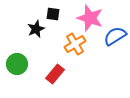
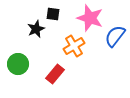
blue semicircle: rotated 20 degrees counterclockwise
orange cross: moved 1 px left, 2 px down
green circle: moved 1 px right
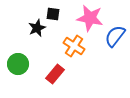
pink star: rotated 8 degrees counterclockwise
black star: moved 1 px right, 1 px up
orange cross: rotated 25 degrees counterclockwise
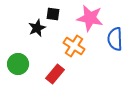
blue semicircle: moved 3 px down; rotated 40 degrees counterclockwise
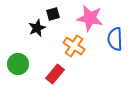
black square: rotated 24 degrees counterclockwise
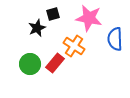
pink star: moved 1 px left
green circle: moved 12 px right
red rectangle: moved 11 px up
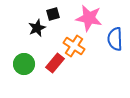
green circle: moved 6 px left
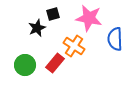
green circle: moved 1 px right, 1 px down
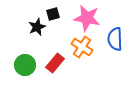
pink star: moved 2 px left
black star: moved 1 px up
orange cross: moved 8 px right, 1 px down
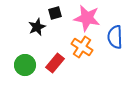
black square: moved 2 px right, 1 px up
blue semicircle: moved 2 px up
